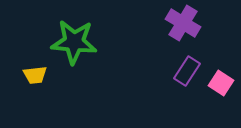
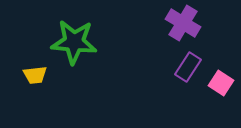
purple rectangle: moved 1 px right, 4 px up
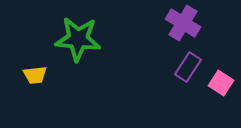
green star: moved 4 px right, 3 px up
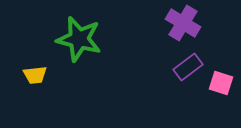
green star: moved 1 px right; rotated 9 degrees clockwise
purple rectangle: rotated 20 degrees clockwise
pink square: rotated 15 degrees counterclockwise
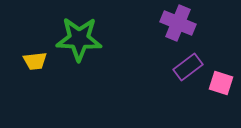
purple cross: moved 5 px left; rotated 8 degrees counterclockwise
green star: rotated 12 degrees counterclockwise
yellow trapezoid: moved 14 px up
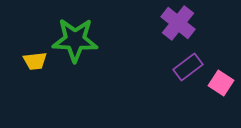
purple cross: rotated 16 degrees clockwise
green star: moved 4 px left, 1 px down
pink square: rotated 15 degrees clockwise
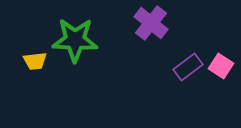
purple cross: moved 27 px left
pink square: moved 17 px up
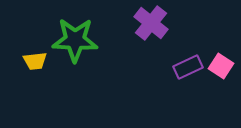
purple rectangle: rotated 12 degrees clockwise
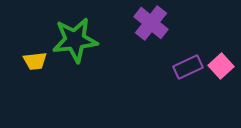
green star: rotated 9 degrees counterclockwise
pink square: rotated 15 degrees clockwise
